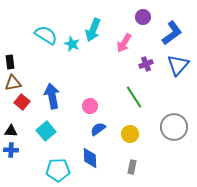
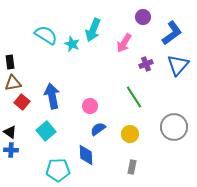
black triangle: moved 1 px left, 1 px down; rotated 32 degrees clockwise
blue diamond: moved 4 px left, 3 px up
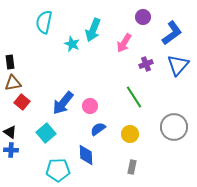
cyan semicircle: moved 2 px left, 13 px up; rotated 110 degrees counterclockwise
blue arrow: moved 11 px right, 7 px down; rotated 130 degrees counterclockwise
cyan square: moved 2 px down
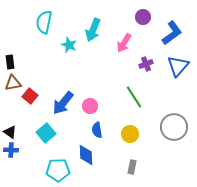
cyan star: moved 3 px left, 1 px down
blue triangle: moved 1 px down
red square: moved 8 px right, 6 px up
blue semicircle: moved 1 px left, 1 px down; rotated 63 degrees counterclockwise
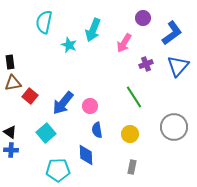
purple circle: moved 1 px down
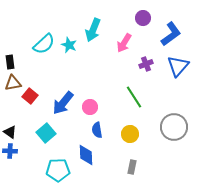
cyan semicircle: moved 22 px down; rotated 145 degrees counterclockwise
blue L-shape: moved 1 px left, 1 px down
pink circle: moved 1 px down
blue cross: moved 1 px left, 1 px down
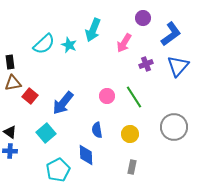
pink circle: moved 17 px right, 11 px up
cyan pentagon: rotated 25 degrees counterclockwise
